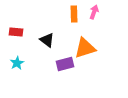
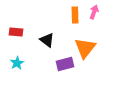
orange rectangle: moved 1 px right, 1 px down
orange triangle: rotated 35 degrees counterclockwise
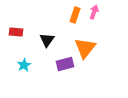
orange rectangle: rotated 21 degrees clockwise
black triangle: rotated 28 degrees clockwise
cyan star: moved 7 px right, 2 px down
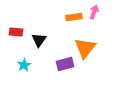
orange rectangle: moved 1 px left, 2 px down; rotated 63 degrees clockwise
black triangle: moved 8 px left
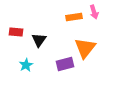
pink arrow: rotated 144 degrees clockwise
cyan star: moved 2 px right
